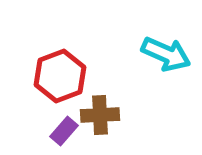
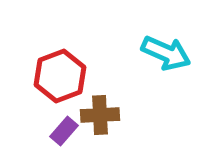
cyan arrow: moved 1 px up
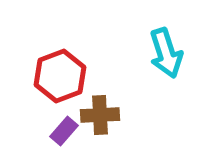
cyan arrow: rotated 48 degrees clockwise
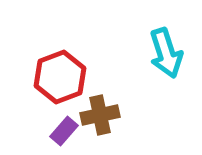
red hexagon: moved 1 px down
brown cross: rotated 9 degrees counterclockwise
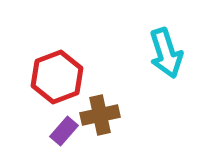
red hexagon: moved 3 px left
